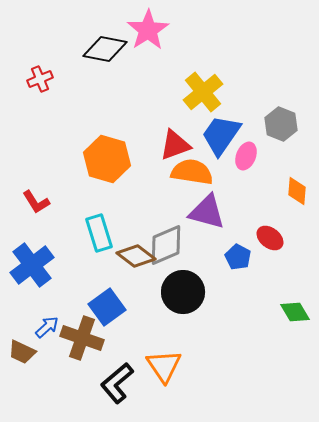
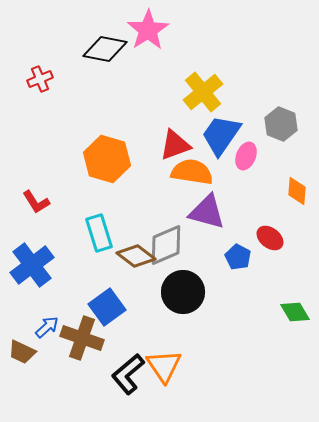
black L-shape: moved 11 px right, 9 px up
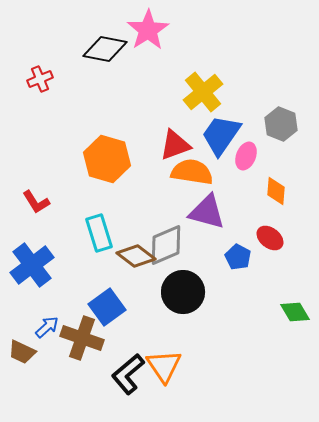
orange diamond: moved 21 px left
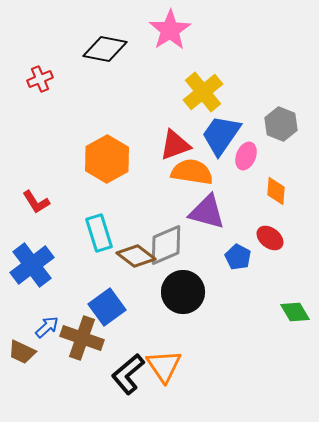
pink star: moved 22 px right
orange hexagon: rotated 15 degrees clockwise
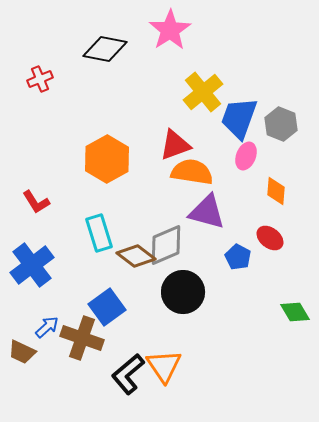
blue trapezoid: moved 18 px right, 17 px up; rotated 15 degrees counterclockwise
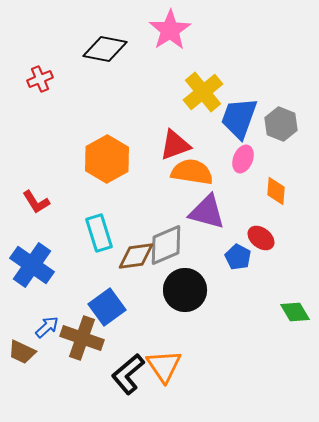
pink ellipse: moved 3 px left, 3 px down
red ellipse: moved 9 px left
brown diamond: rotated 45 degrees counterclockwise
blue cross: rotated 18 degrees counterclockwise
black circle: moved 2 px right, 2 px up
